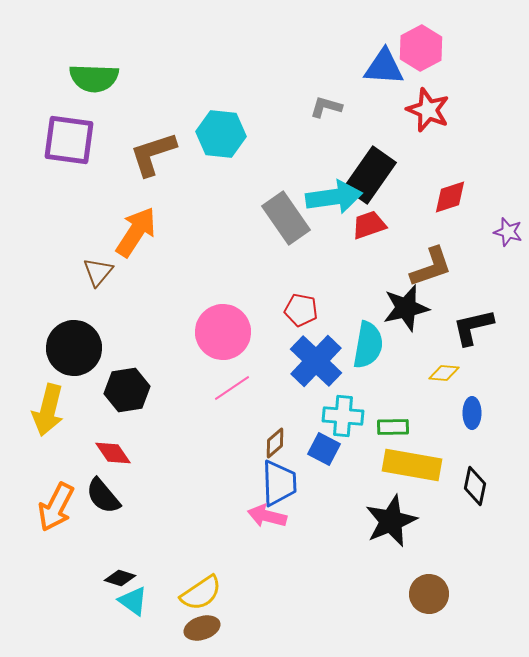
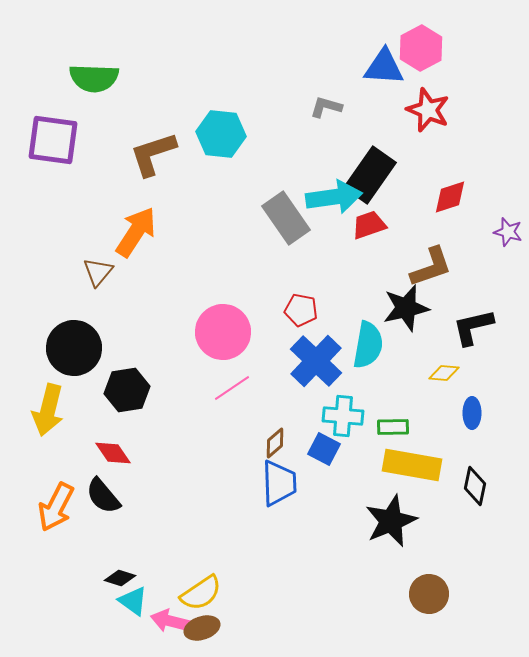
purple square at (69, 140): moved 16 px left
pink arrow at (267, 516): moved 97 px left, 105 px down
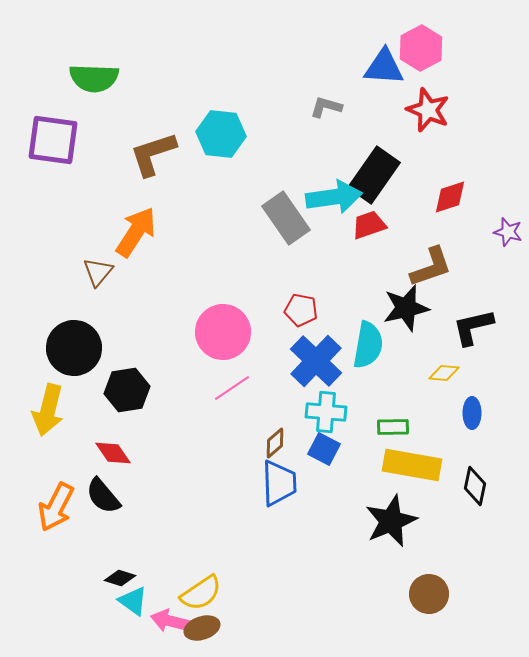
black rectangle at (370, 175): moved 4 px right
cyan cross at (343, 416): moved 17 px left, 4 px up
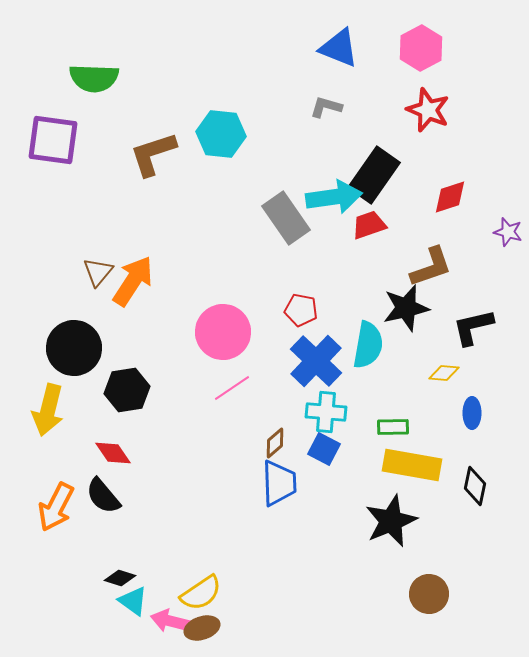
blue triangle at (384, 67): moved 45 px left, 19 px up; rotated 18 degrees clockwise
orange arrow at (136, 232): moved 3 px left, 49 px down
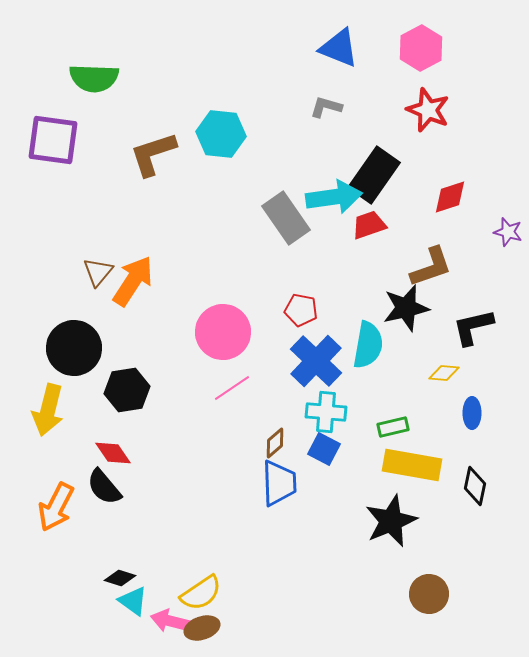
green rectangle at (393, 427): rotated 12 degrees counterclockwise
black semicircle at (103, 496): moved 1 px right, 9 px up
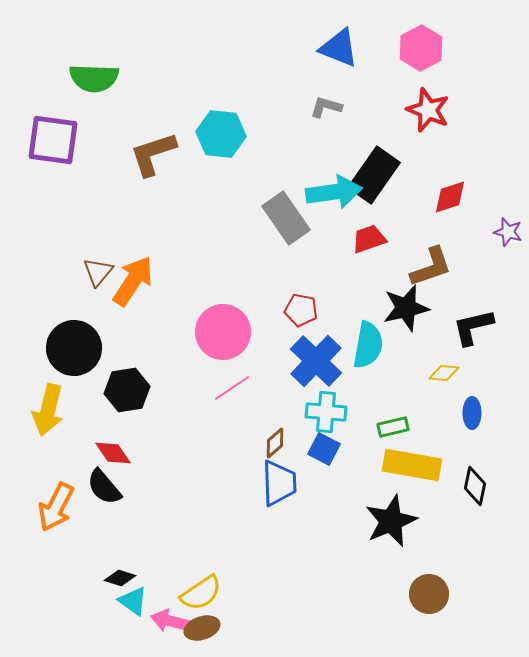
cyan arrow at (334, 197): moved 5 px up
red trapezoid at (369, 225): moved 14 px down
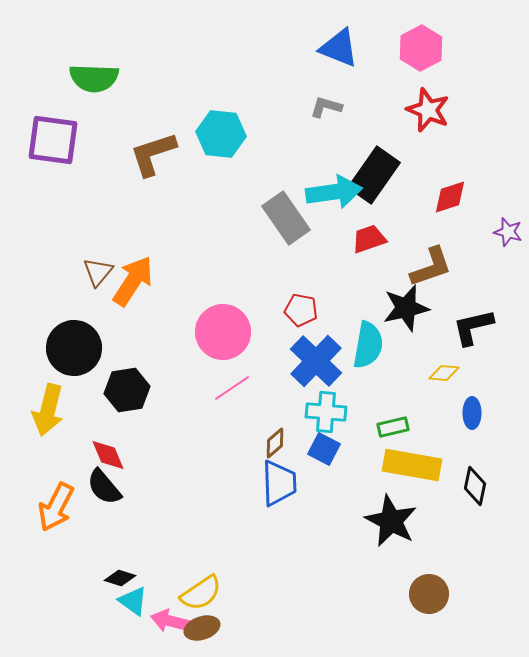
red diamond at (113, 453): moved 5 px left, 2 px down; rotated 12 degrees clockwise
black star at (391, 521): rotated 22 degrees counterclockwise
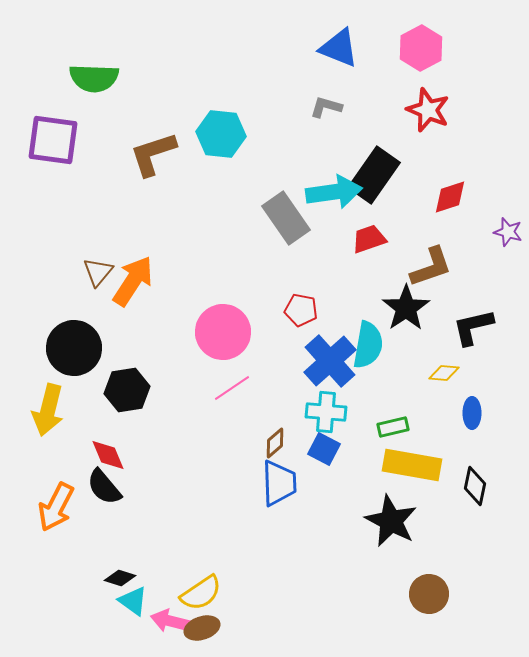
black star at (406, 308): rotated 21 degrees counterclockwise
blue cross at (316, 361): moved 14 px right; rotated 4 degrees clockwise
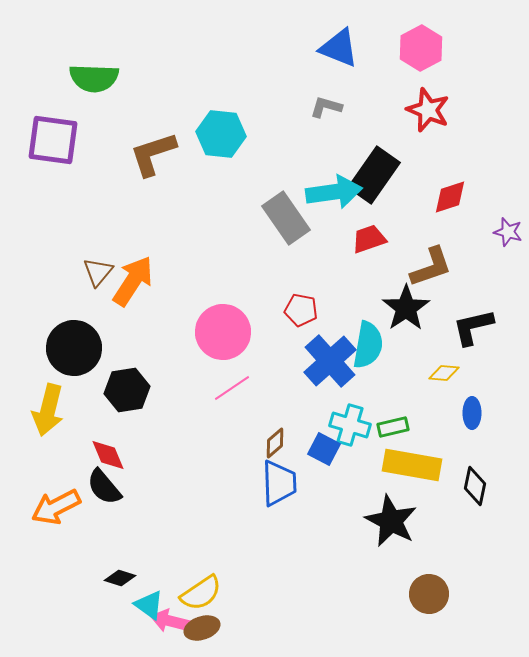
cyan cross at (326, 412): moved 24 px right, 13 px down; rotated 12 degrees clockwise
orange arrow at (56, 507): rotated 36 degrees clockwise
cyan triangle at (133, 601): moved 16 px right, 4 px down
